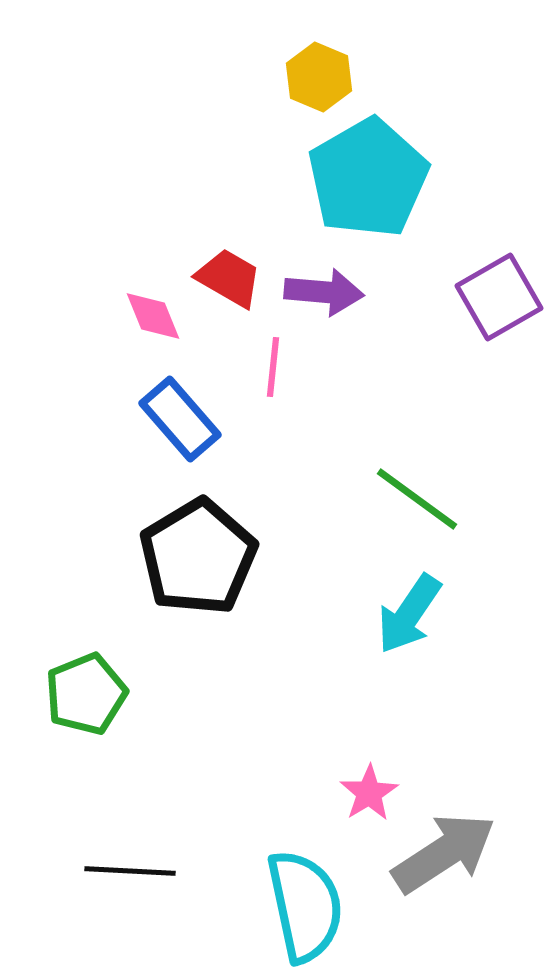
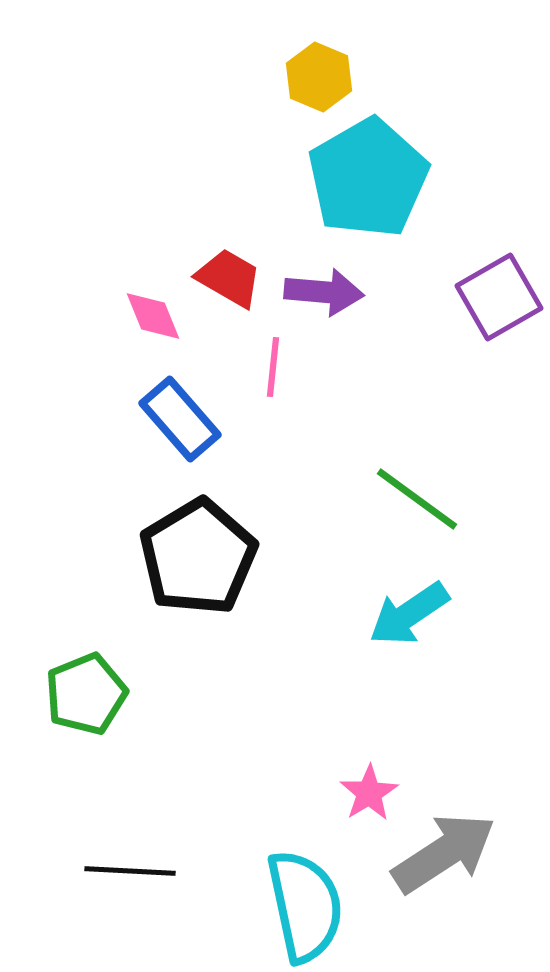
cyan arrow: rotated 22 degrees clockwise
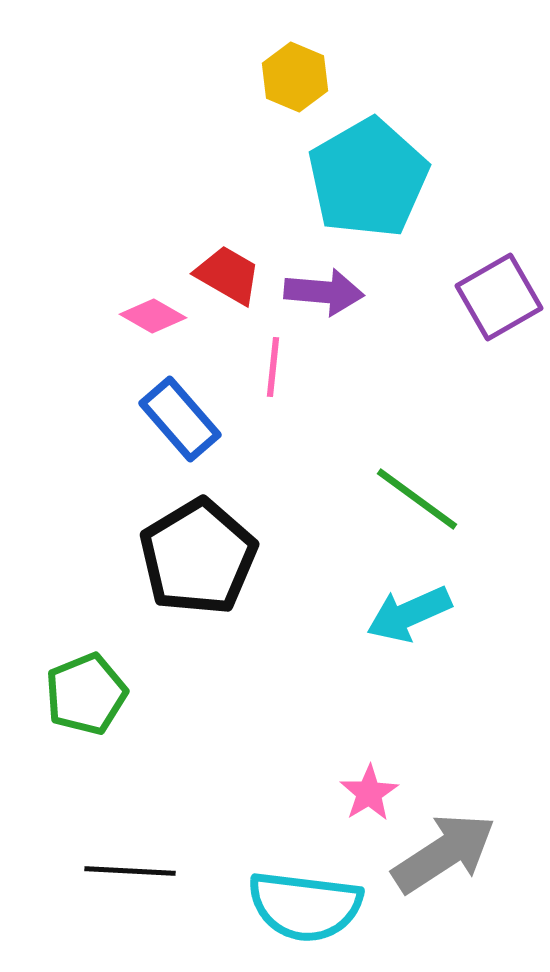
yellow hexagon: moved 24 px left
red trapezoid: moved 1 px left, 3 px up
pink diamond: rotated 38 degrees counterclockwise
cyan arrow: rotated 10 degrees clockwise
cyan semicircle: rotated 109 degrees clockwise
